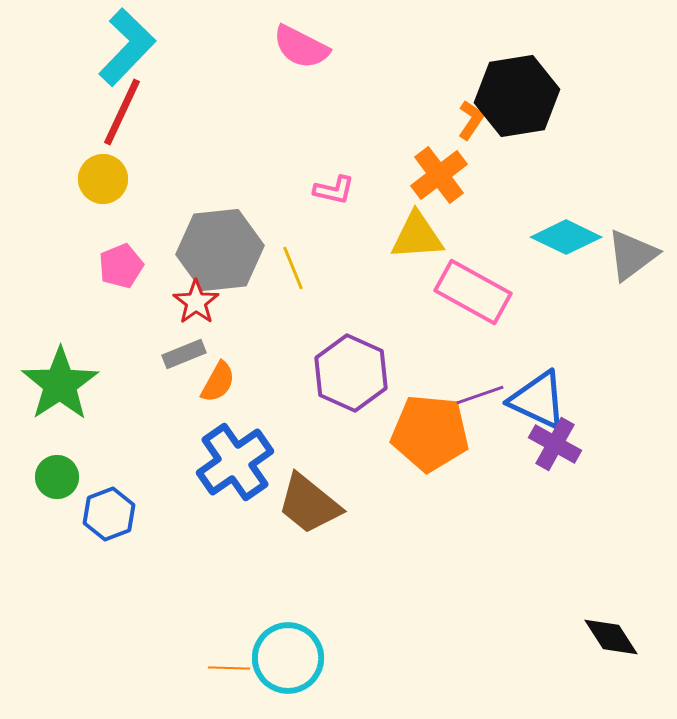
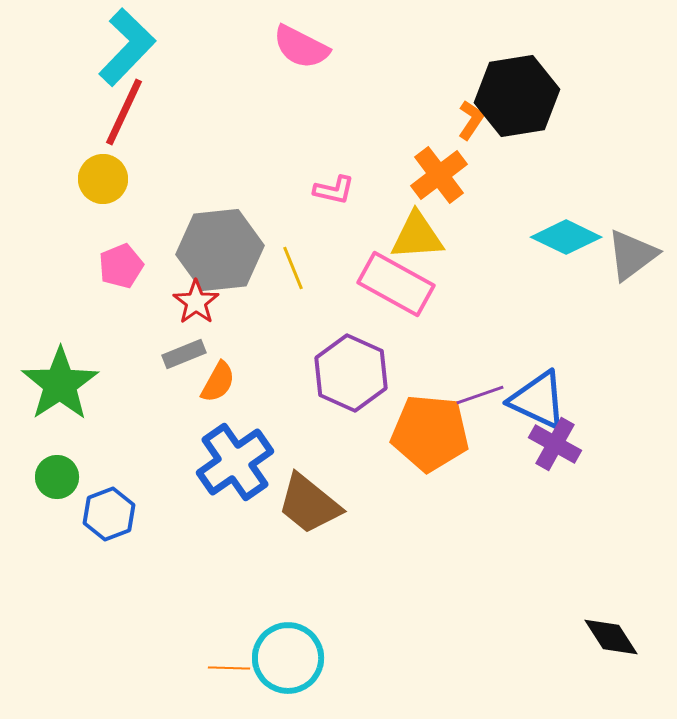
red line: moved 2 px right
pink rectangle: moved 77 px left, 8 px up
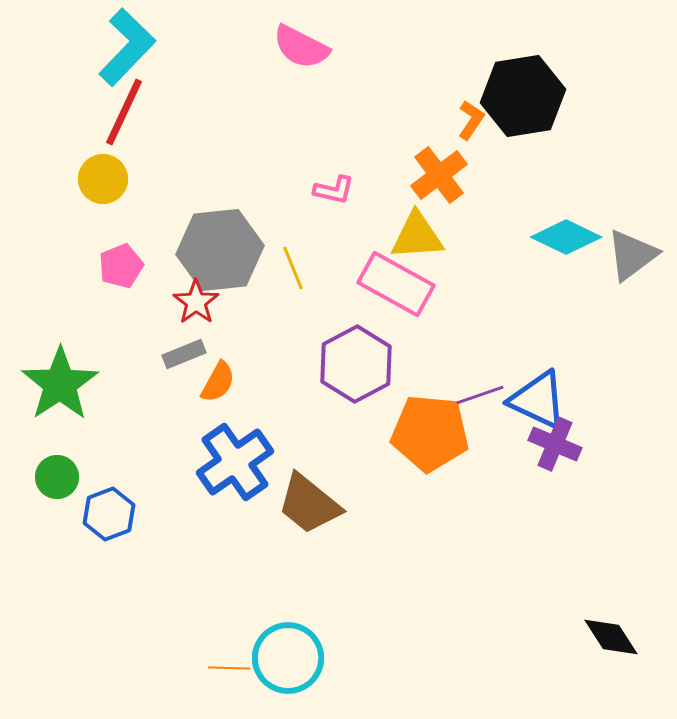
black hexagon: moved 6 px right
purple hexagon: moved 5 px right, 9 px up; rotated 8 degrees clockwise
purple cross: rotated 6 degrees counterclockwise
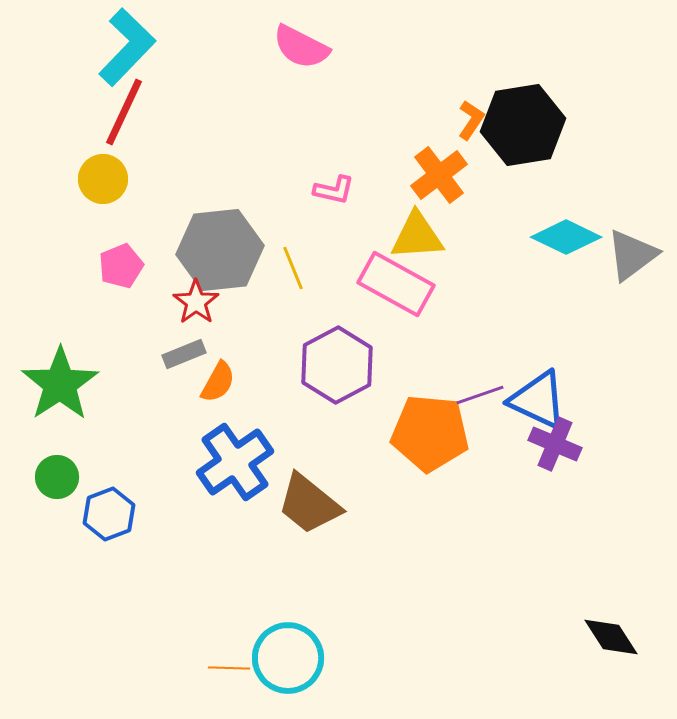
black hexagon: moved 29 px down
purple hexagon: moved 19 px left, 1 px down
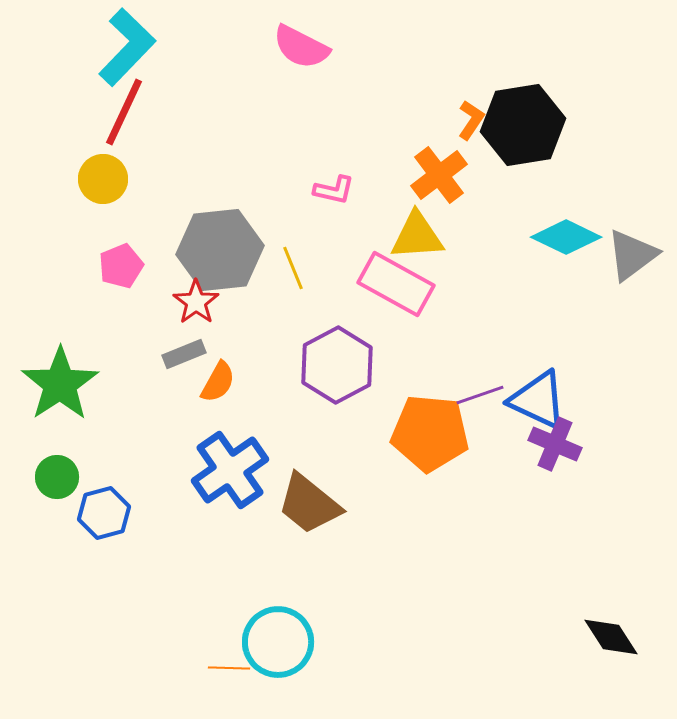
blue cross: moved 5 px left, 8 px down
blue hexagon: moved 5 px left, 1 px up; rotated 6 degrees clockwise
cyan circle: moved 10 px left, 16 px up
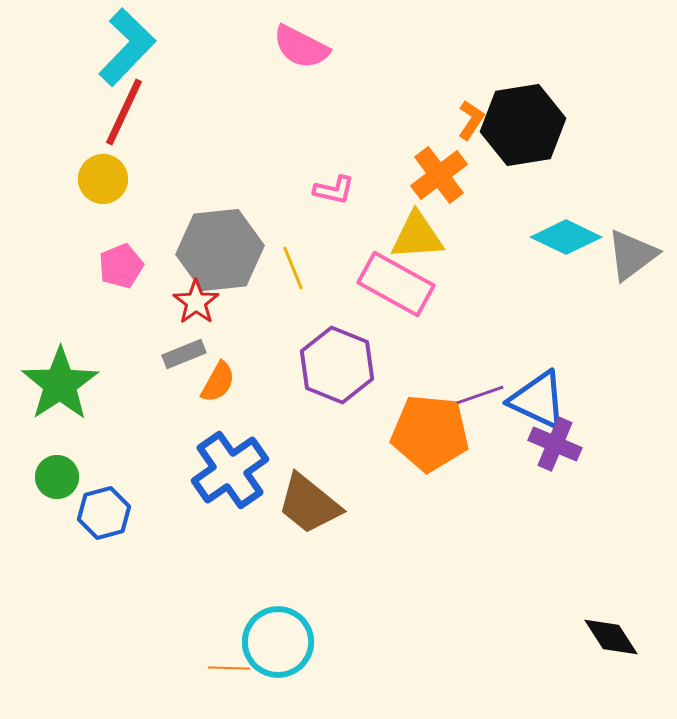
purple hexagon: rotated 10 degrees counterclockwise
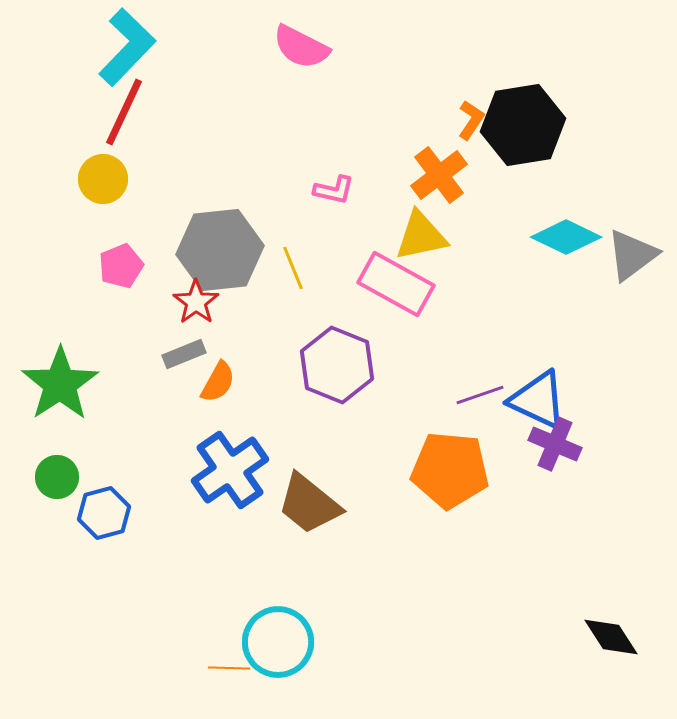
yellow triangle: moved 4 px right; rotated 8 degrees counterclockwise
orange pentagon: moved 20 px right, 37 px down
